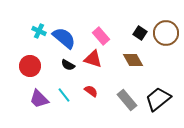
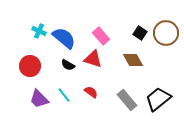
red semicircle: moved 1 px down
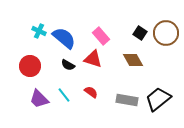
gray rectangle: rotated 40 degrees counterclockwise
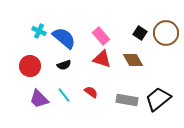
red triangle: moved 9 px right
black semicircle: moved 4 px left; rotated 48 degrees counterclockwise
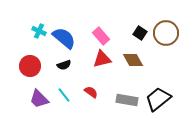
red triangle: rotated 30 degrees counterclockwise
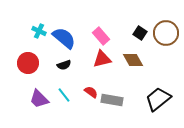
red circle: moved 2 px left, 3 px up
gray rectangle: moved 15 px left
